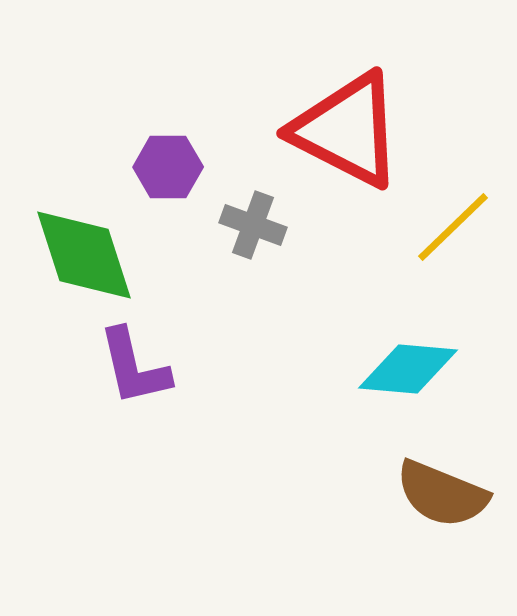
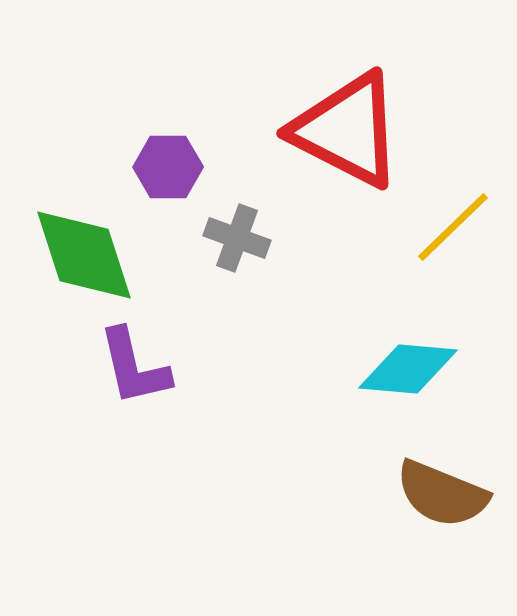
gray cross: moved 16 px left, 13 px down
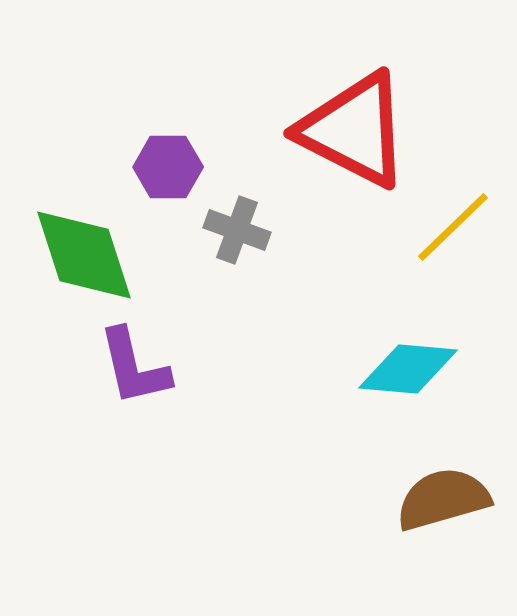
red triangle: moved 7 px right
gray cross: moved 8 px up
brown semicircle: moved 1 px right, 5 px down; rotated 142 degrees clockwise
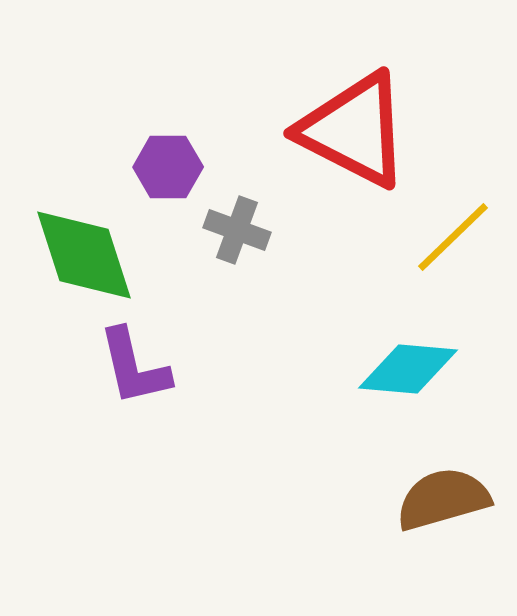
yellow line: moved 10 px down
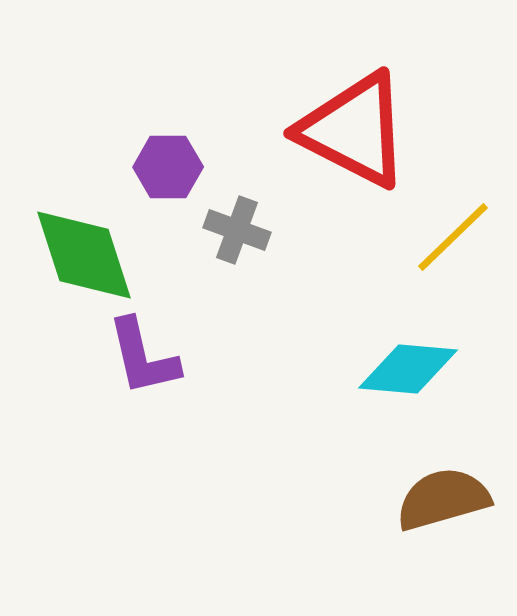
purple L-shape: moved 9 px right, 10 px up
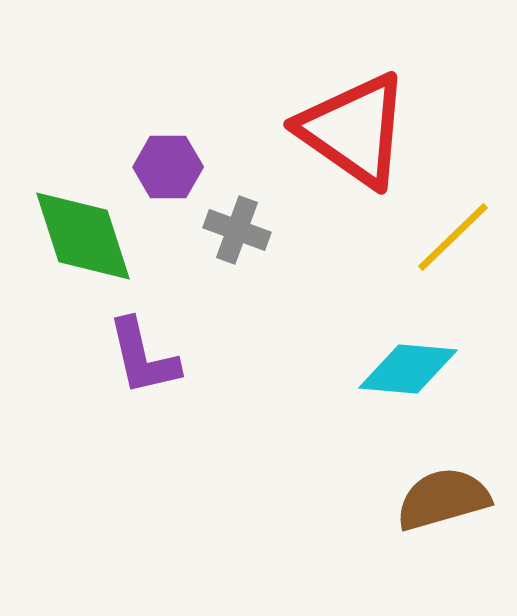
red triangle: rotated 8 degrees clockwise
green diamond: moved 1 px left, 19 px up
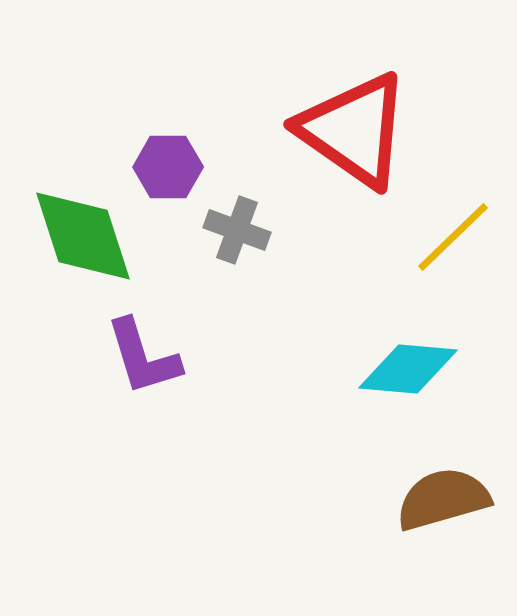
purple L-shape: rotated 4 degrees counterclockwise
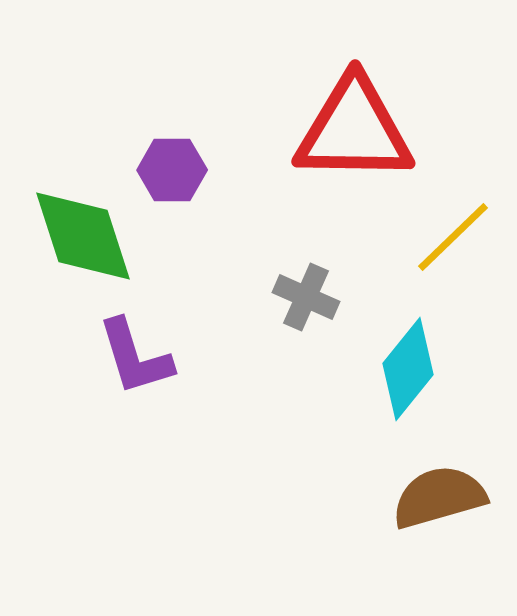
red triangle: rotated 34 degrees counterclockwise
purple hexagon: moved 4 px right, 3 px down
gray cross: moved 69 px right, 67 px down; rotated 4 degrees clockwise
purple L-shape: moved 8 px left
cyan diamond: rotated 56 degrees counterclockwise
brown semicircle: moved 4 px left, 2 px up
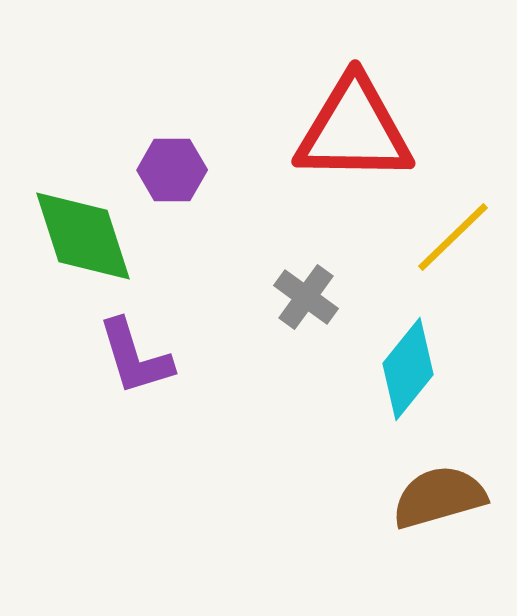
gray cross: rotated 12 degrees clockwise
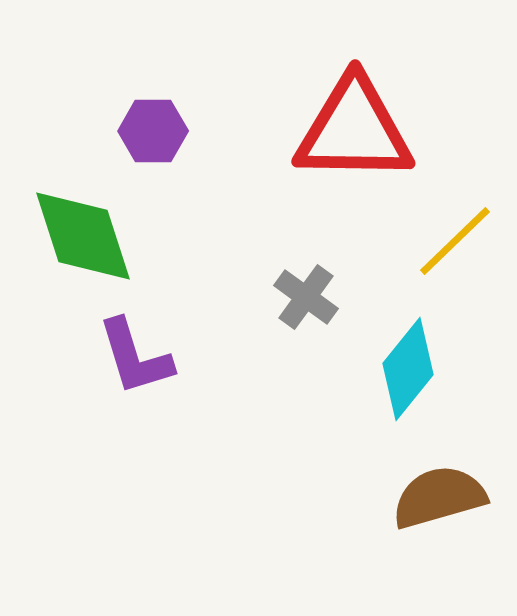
purple hexagon: moved 19 px left, 39 px up
yellow line: moved 2 px right, 4 px down
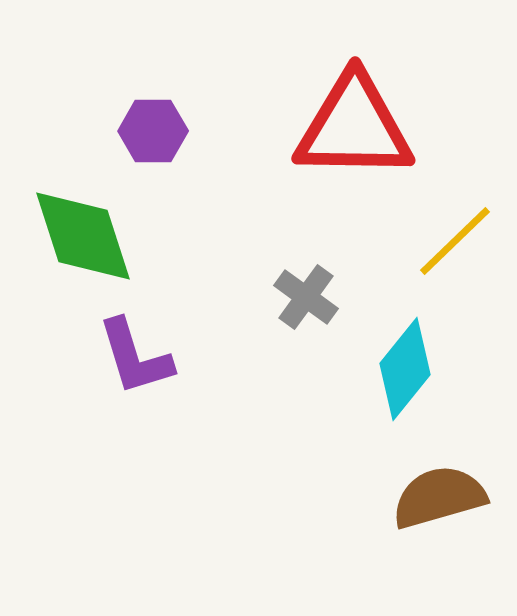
red triangle: moved 3 px up
cyan diamond: moved 3 px left
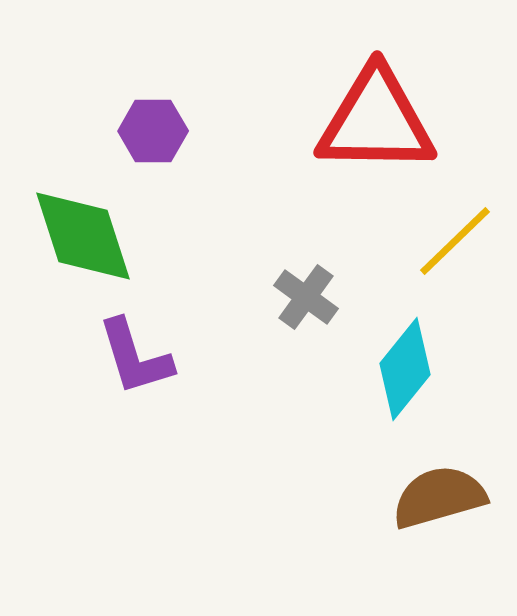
red triangle: moved 22 px right, 6 px up
